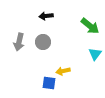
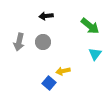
blue square: rotated 32 degrees clockwise
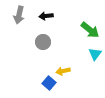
green arrow: moved 4 px down
gray arrow: moved 27 px up
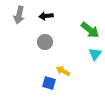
gray circle: moved 2 px right
yellow arrow: rotated 40 degrees clockwise
blue square: rotated 24 degrees counterclockwise
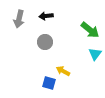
gray arrow: moved 4 px down
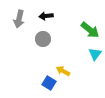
gray circle: moved 2 px left, 3 px up
blue square: rotated 16 degrees clockwise
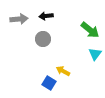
gray arrow: rotated 108 degrees counterclockwise
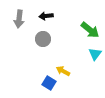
gray arrow: rotated 102 degrees clockwise
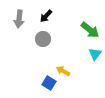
black arrow: rotated 40 degrees counterclockwise
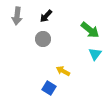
gray arrow: moved 2 px left, 3 px up
blue square: moved 5 px down
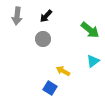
cyan triangle: moved 2 px left, 7 px down; rotated 16 degrees clockwise
blue square: moved 1 px right
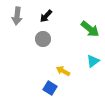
green arrow: moved 1 px up
